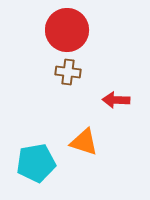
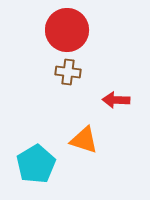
orange triangle: moved 2 px up
cyan pentagon: moved 1 px down; rotated 21 degrees counterclockwise
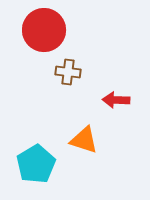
red circle: moved 23 px left
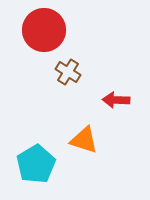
brown cross: rotated 25 degrees clockwise
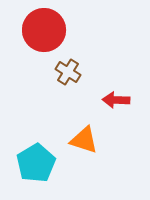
cyan pentagon: moved 1 px up
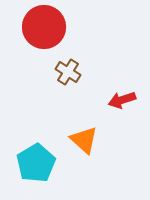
red circle: moved 3 px up
red arrow: moved 6 px right; rotated 20 degrees counterclockwise
orange triangle: rotated 24 degrees clockwise
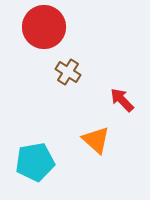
red arrow: rotated 64 degrees clockwise
orange triangle: moved 12 px right
cyan pentagon: moved 1 px left, 1 px up; rotated 21 degrees clockwise
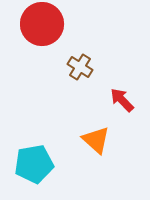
red circle: moved 2 px left, 3 px up
brown cross: moved 12 px right, 5 px up
cyan pentagon: moved 1 px left, 2 px down
